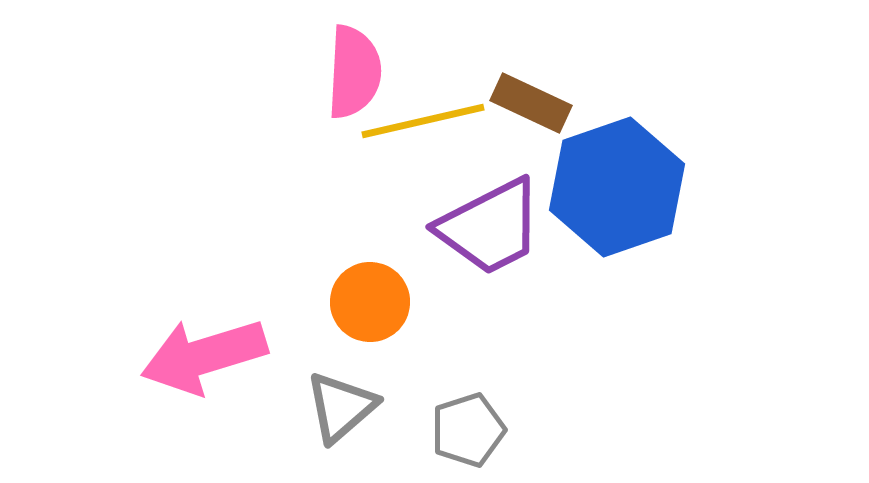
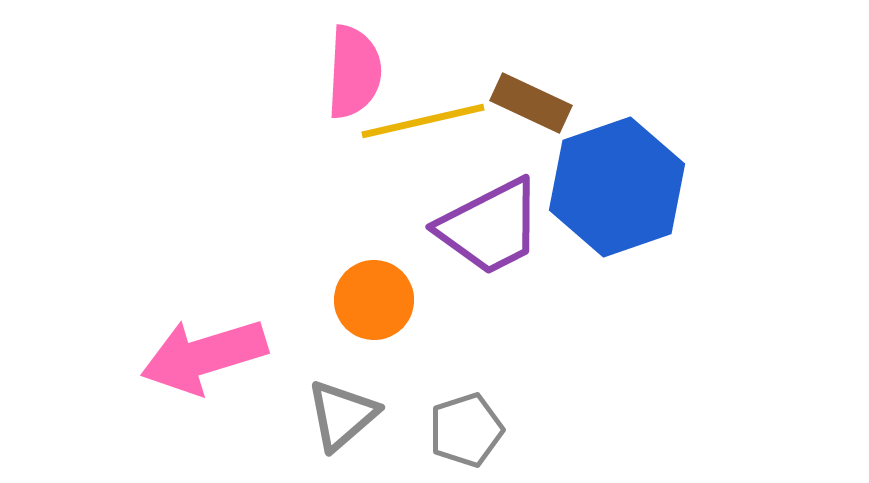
orange circle: moved 4 px right, 2 px up
gray triangle: moved 1 px right, 8 px down
gray pentagon: moved 2 px left
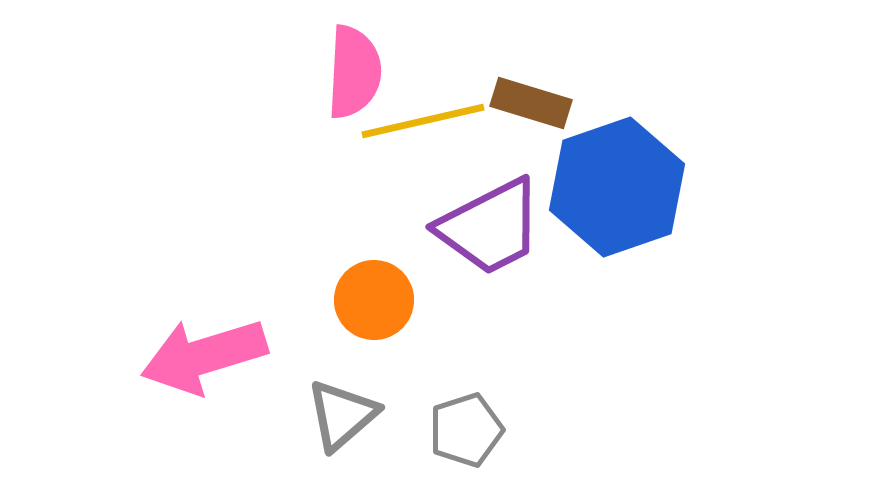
brown rectangle: rotated 8 degrees counterclockwise
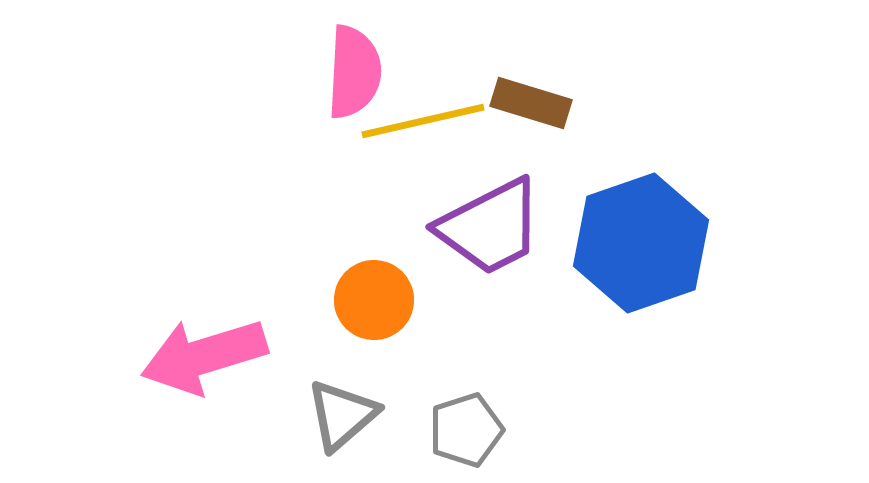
blue hexagon: moved 24 px right, 56 px down
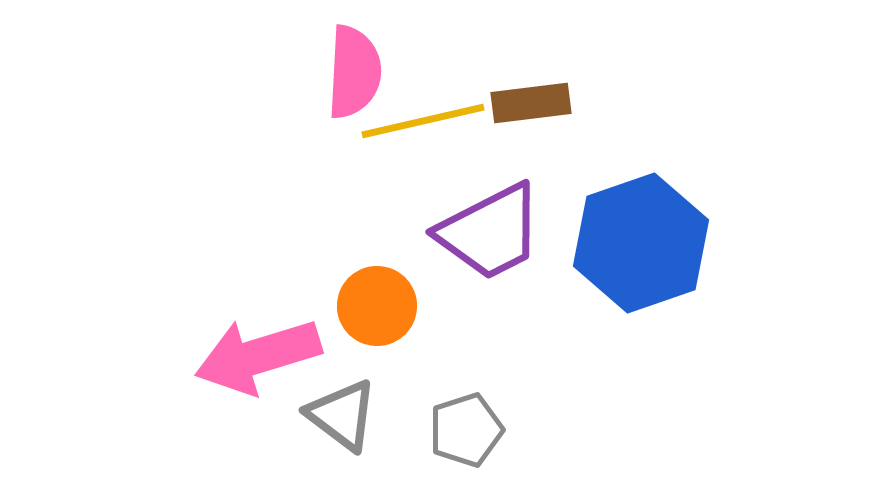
brown rectangle: rotated 24 degrees counterclockwise
purple trapezoid: moved 5 px down
orange circle: moved 3 px right, 6 px down
pink arrow: moved 54 px right
gray triangle: rotated 42 degrees counterclockwise
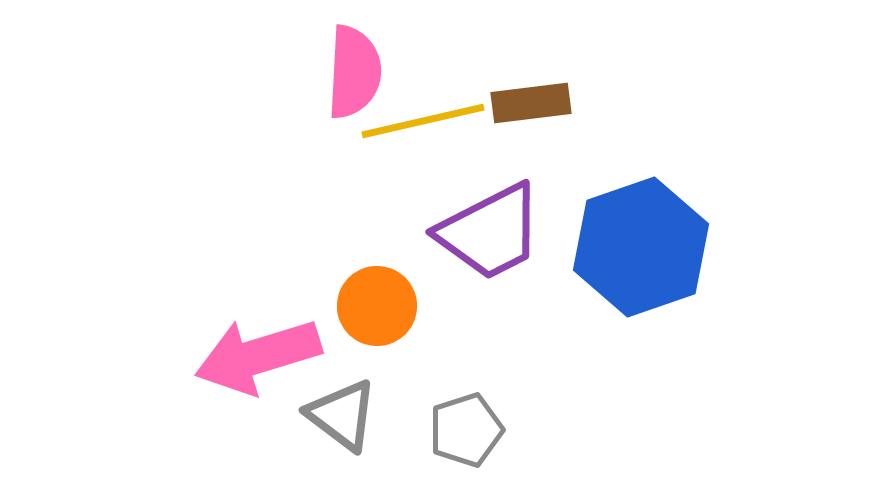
blue hexagon: moved 4 px down
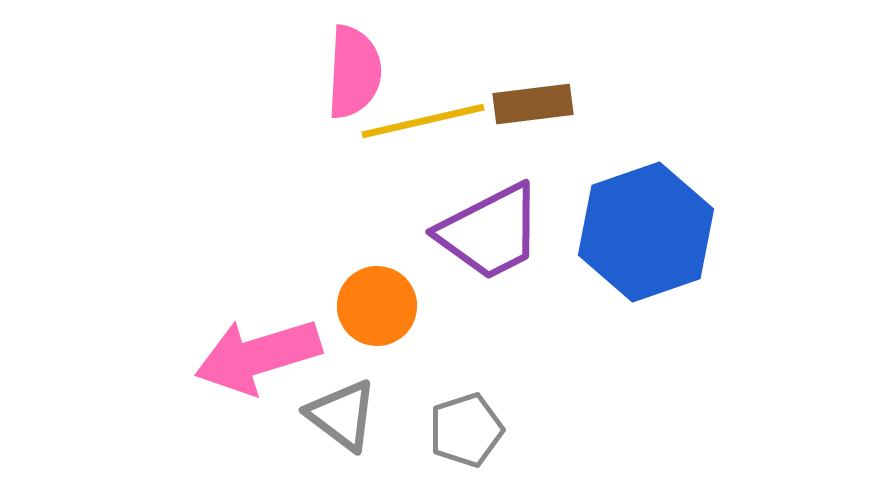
brown rectangle: moved 2 px right, 1 px down
blue hexagon: moved 5 px right, 15 px up
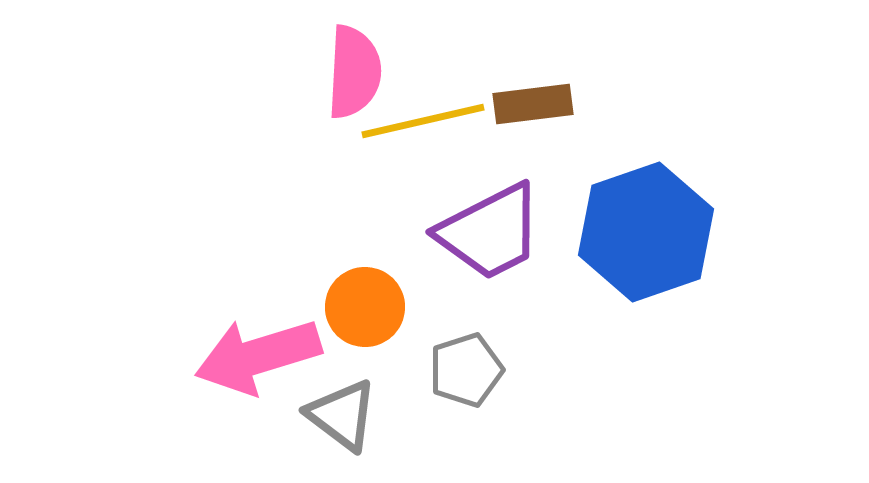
orange circle: moved 12 px left, 1 px down
gray pentagon: moved 60 px up
